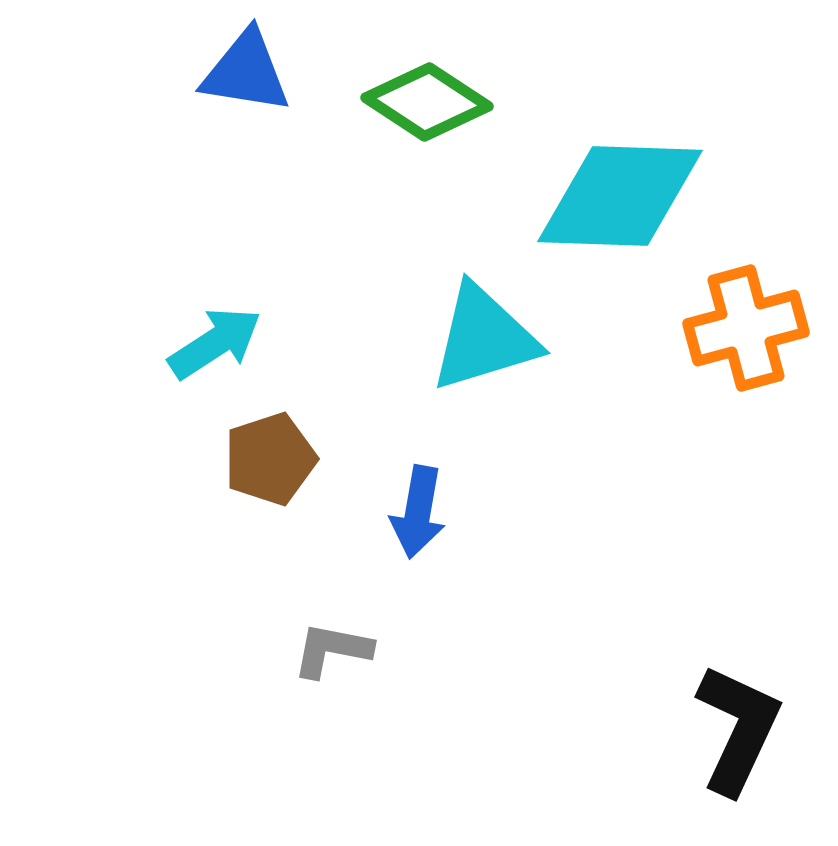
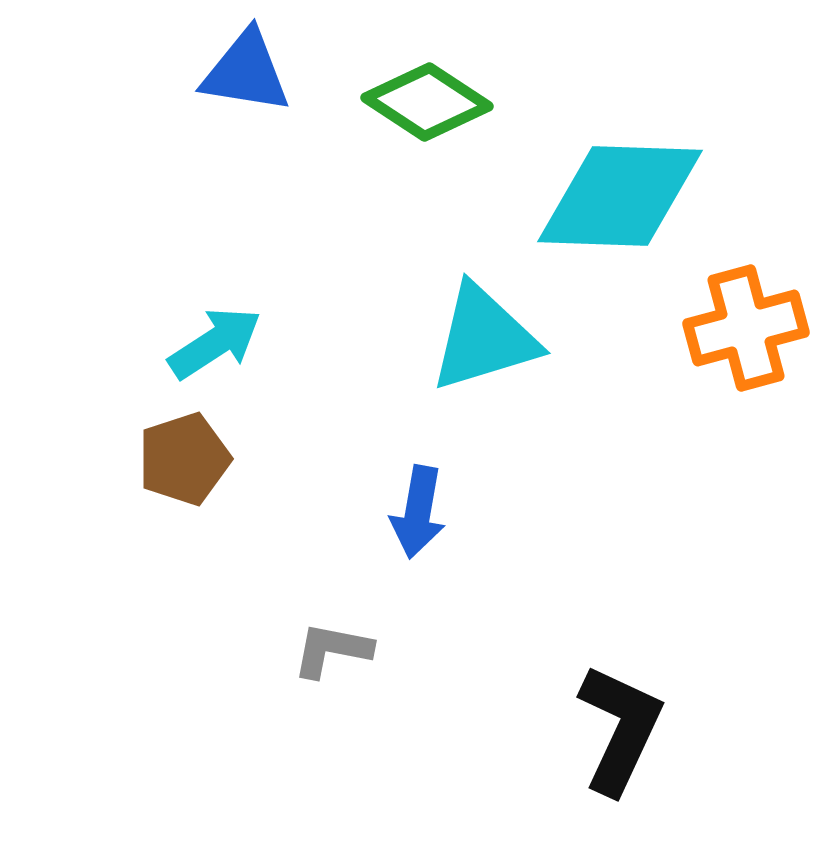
brown pentagon: moved 86 px left
black L-shape: moved 118 px left
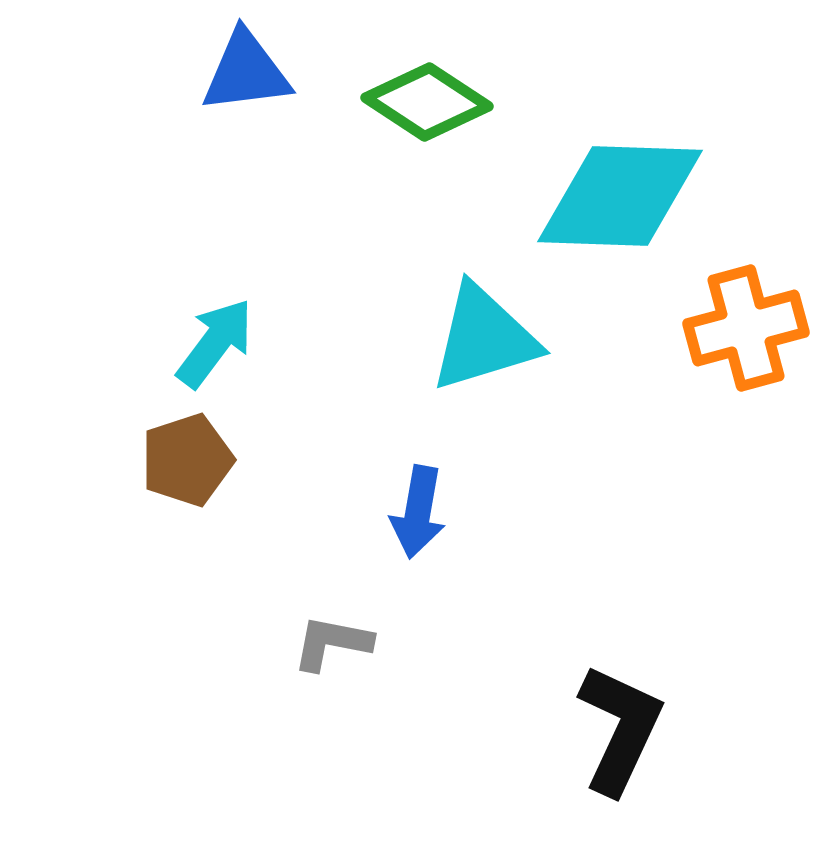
blue triangle: rotated 16 degrees counterclockwise
cyan arrow: rotated 20 degrees counterclockwise
brown pentagon: moved 3 px right, 1 px down
gray L-shape: moved 7 px up
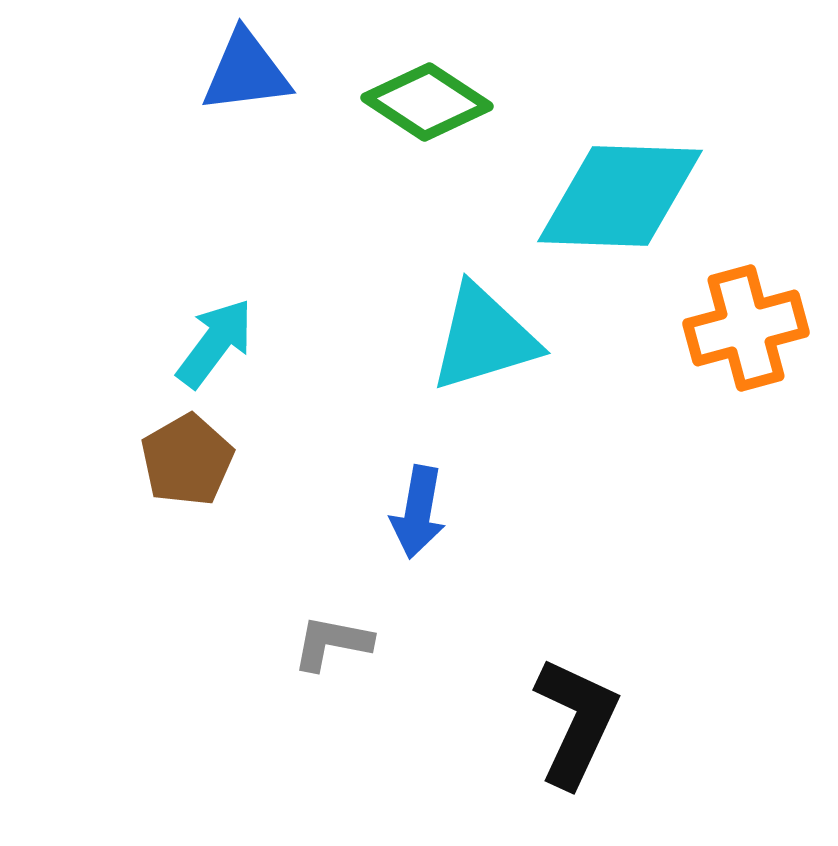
brown pentagon: rotated 12 degrees counterclockwise
black L-shape: moved 44 px left, 7 px up
